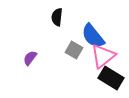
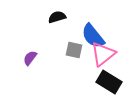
black semicircle: rotated 66 degrees clockwise
gray square: rotated 18 degrees counterclockwise
pink triangle: moved 2 px up
black rectangle: moved 2 px left, 4 px down
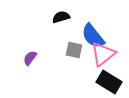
black semicircle: moved 4 px right
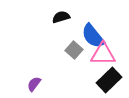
gray square: rotated 30 degrees clockwise
pink triangle: rotated 40 degrees clockwise
purple semicircle: moved 4 px right, 26 px down
black rectangle: moved 2 px up; rotated 75 degrees counterclockwise
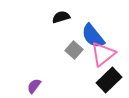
pink triangle: rotated 40 degrees counterclockwise
purple semicircle: moved 2 px down
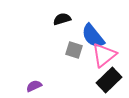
black semicircle: moved 1 px right, 2 px down
gray square: rotated 24 degrees counterclockwise
pink triangle: moved 1 px right, 1 px down
purple semicircle: rotated 28 degrees clockwise
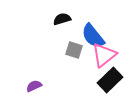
black rectangle: moved 1 px right
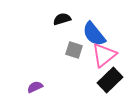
blue semicircle: moved 1 px right, 2 px up
purple semicircle: moved 1 px right, 1 px down
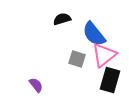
gray square: moved 3 px right, 9 px down
black rectangle: rotated 30 degrees counterclockwise
purple semicircle: moved 1 px right, 2 px up; rotated 77 degrees clockwise
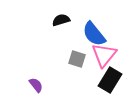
black semicircle: moved 1 px left, 1 px down
pink triangle: rotated 12 degrees counterclockwise
black rectangle: rotated 15 degrees clockwise
